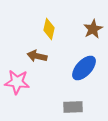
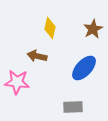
yellow diamond: moved 1 px right, 1 px up
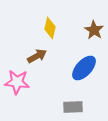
brown star: moved 1 px right, 1 px down; rotated 12 degrees counterclockwise
brown arrow: rotated 138 degrees clockwise
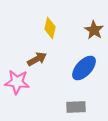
brown arrow: moved 3 px down
gray rectangle: moved 3 px right
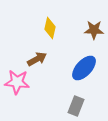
brown star: rotated 30 degrees counterclockwise
gray rectangle: moved 1 px up; rotated 66 degrees counterclockwise
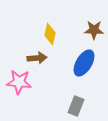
yellow diamond: moved 6 px down
brown arrow: moved 1 px up; rotated 24 degrees clockwise
blue ellipse: moved 5 px up; rotated 12 degrees counterclockwise
pink star: moved 2 px right
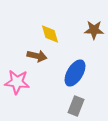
yellow diamond: rotated 30 degrees counterclockwise
brown arrow: moved 2 px up; rotated 18 degrees clockwise
blue ellipse: moved 9 px left, 10 px down
pink star: moved 2 px left
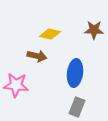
yellow diamond: rotated 60 degrees counterclockwise
blue ellipse: rotated 24 degrees counterclockwise
pink star: moved 1 px left, 3 px down
gray rectangle: moved 1 px right, 1 px down
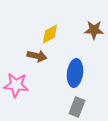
yellow diamond: rotated 40 degrees counterclockwise
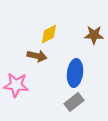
brown star: moved 5 px down
yellow diamond: moved 1 px left
gray rectangle: moved 3 px left, 5 px up; rotated 30 degrees clockwise
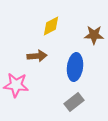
yellow diamond: moved 2 px right, 8 px up
brown arrow: rotated 18 degrees counterclockwise
blue ellipse: moved 6 px up
